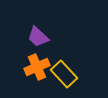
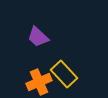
orange cross: moved 2 px right, 15 px down
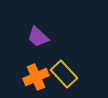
orange cross: moved 3 px left, 5 px up
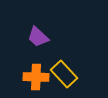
orange cross: rotated 25 degrees clockwise
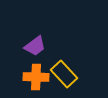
purple trapezoid: moved 3 px left, 9 px down; rotated 80 degrees counterclockwise
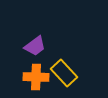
yellow rectangle: moved 1 px up
